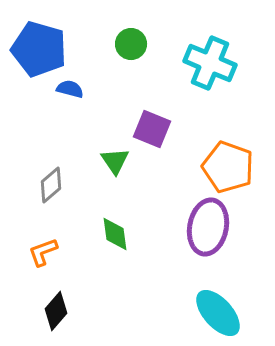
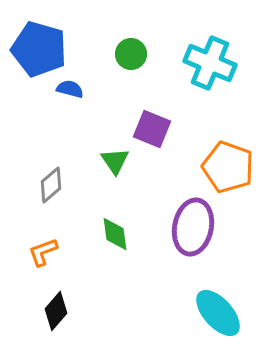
green circle: moved 10 px down
purple ellipse: moved 15 px left
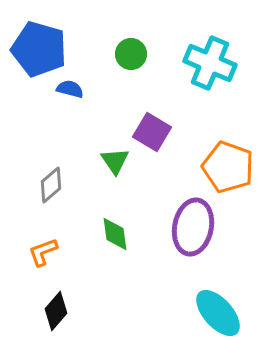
purple square: moved 3 px down; rotated 9 degrees clockwise
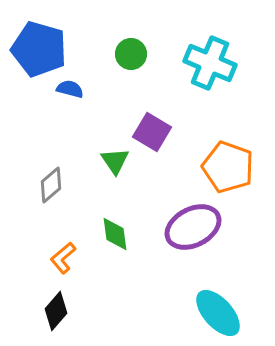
purple ellipse: rotated 52 degrees clockwise
orange L-shape: moved 20 px right, 6 px down; rotated 20 degrees counterclockwise
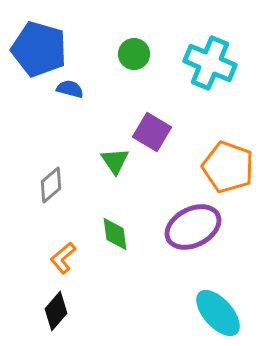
green circle: moved 3 px right
